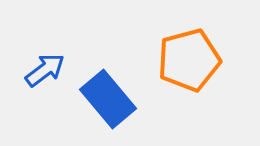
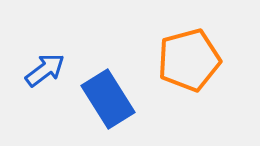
blue rectangle: rotated 8 degrees clockwise
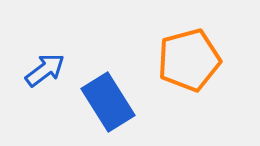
blue rectangle: moved 3 px down
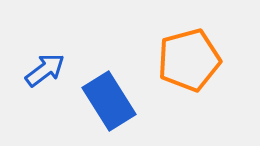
blue rectangle: moved 1 px right, 1 px up
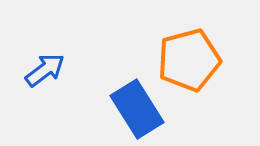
blue rectangle: moved 28 px right, 8 px down
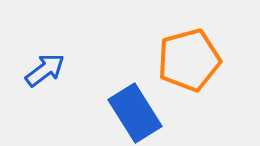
blue rectangle: moved 2 px left, 4 px down
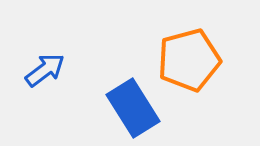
blue rectangle: moved 2 px left, 5 px up
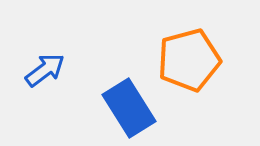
blue rectangle: moved 4 px left
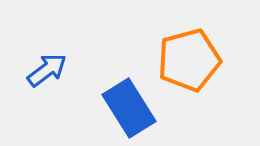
blue arrow: moved 2 px right
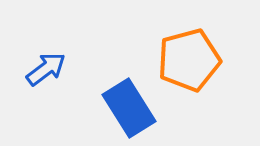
blue arrow: moved 1 px left, 1 px up
